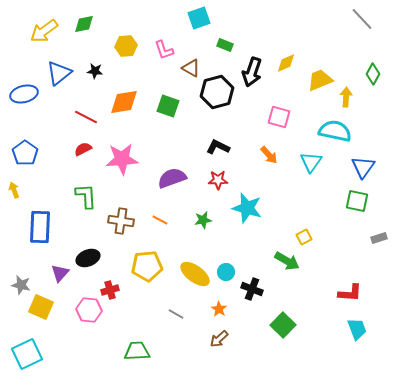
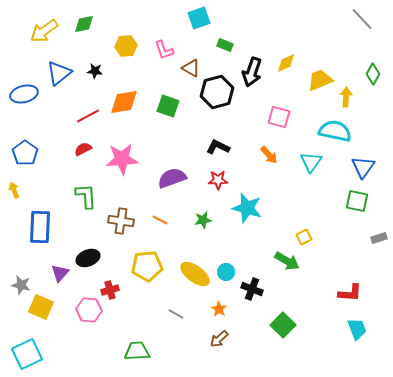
red line at (86, 117): moved 2 px right, 1 px up; rotated 55 degrees counterclockwise
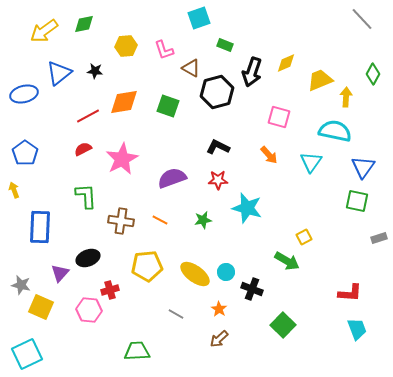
pink star at (122, 159): rotated 24 degrees counterclockwise
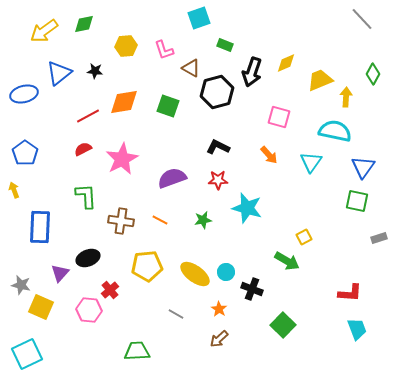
red cross at (110, 290): rotated 24 degrees counterclockwise
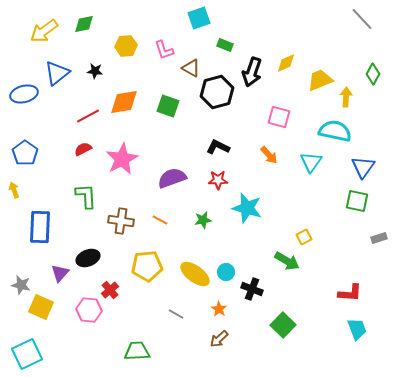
blue triangle at (59, 73): moved 2 px left
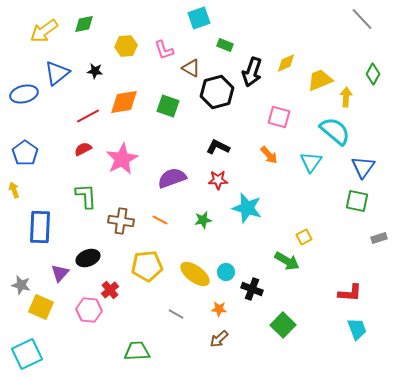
cyan semicircle at (335, 131): rotated 28 degrees clockwise
orange star at (219, 309): rotated 28 degrees counterclockwise
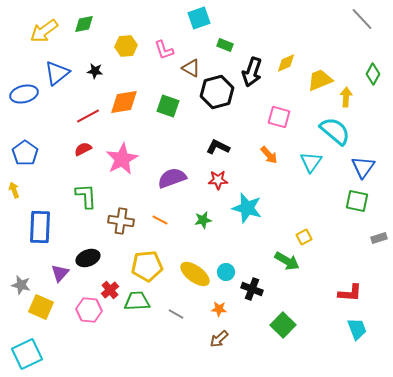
green trapezoid at (137, 351): moved 50 px up
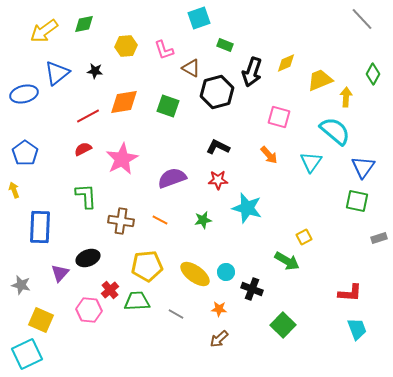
yellow square at (41, 307): moved 13 px down
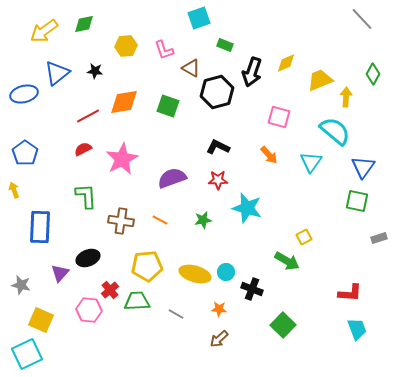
yellow ellipse at (195, 274): rotated 20 degrees counterclockwise
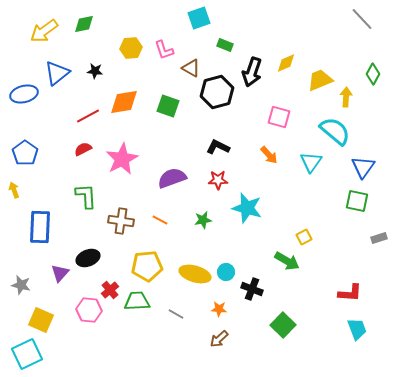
yellow hexagon at (126, 46): moved 5 px right, 2 px down
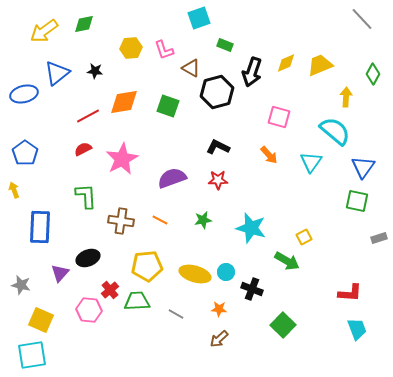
yellow trapezoid at (320, 80): moved 15 px up
cyan star at (247, 208): moved 4 px right, 20 px down
cyan square at (27, 354): moved 5 px right, 1 px down; rotated 16 degrees clockwise
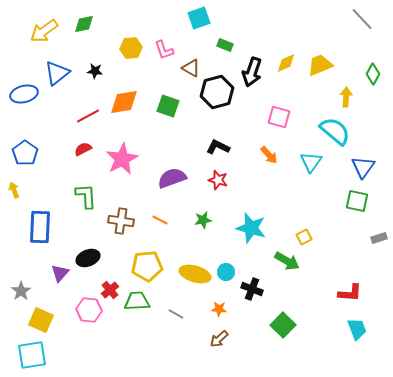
red star at (218, 180): rotated 18 degrees clockwise
gray star at (21, 285): moved 6 px down; rotated 24 degrees clockwise
